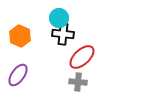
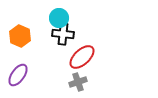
gray cross: rotated 24 degrees counterclockwise
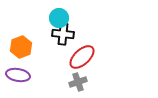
orange hexagon: moved 1 px right, 11 px down; rotated 15 degrees clockwise
purple ellipse: rotated 65 degrees clockwise
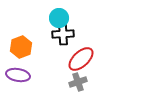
black cross: rotated 10 degrees counterclockwise
red ellipse: moved 1 px left, 2 px down
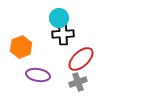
purple ellipse: moved 20 px right
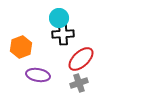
gray cross: moved 1 px right, 1 px down
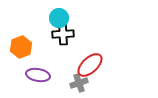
red ellipse: moved 9 px right, 6 px down
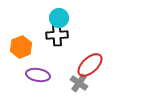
black cross: moved 6 px left, 1 px down
gray cross: rotated 36 degrees counterclockwise
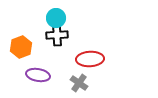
cyan circle: moved 3 px left
red ellipse: moved 6 px up; rotated 40 degrees clockwise
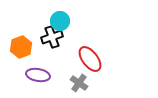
cyan circle: moved 4 px right, 3 px down
black cross: moved 5 px left, 2 px down; rotated 15 degrees counterclockwise
red ellipse: rotated 56 degrees clockwise
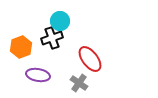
black cross: moved 1 px down
